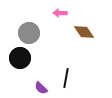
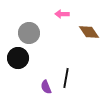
pink arrow: moved 2 px right, 1 px down
brown diamond: moved 5 px right
black circle: moved 2 px left
purple semicircle: moved 5 px right, 1 px up; rotated 24 degrees clockwise
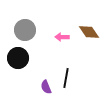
pink arrow: moved 23 px down
gray circle: moved 4 px left, 3 px up
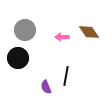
black line: moved 2 px up
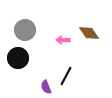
brown diamond: moved 1 px down
pink arrow: moved 1 px right, 3 px down
black line: rotated 18 degrees clockwise
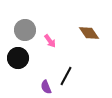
pink arrow: moved 13 px left, 1 px down; rotated 128 degrees counterclockwise
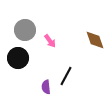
brown diamond: moved 6 px right, 7 px down; rotated 15 degrees clockwise
purple semicircle: rotated 16 degrees clockwise
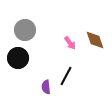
pink arrow: moved 20 px right, 2 px down
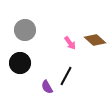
brown diamond: rotated 30 degrees counterclockwise
black circle: moved 2 px right, 5 px down
purple semicircle: moved 1 px right; rotated 24 degrees counterclockwise
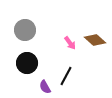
black circle: moved 7 px right
purple semicircle: moved 2 px left
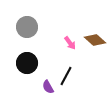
gray circle: moved 2 px right, 3 px up
purple semicircle: moved 3 px right
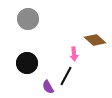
gray circle: moved 1 px right, 8 px up
pink arrow: moved 4 px right, 11 px down; rotated 32 degrees clockwise
